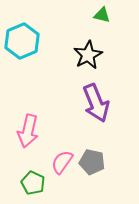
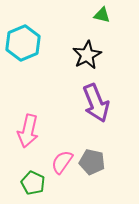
cyan hexagon: moved 1 px right, 2 px down
black star: moved 1 px left
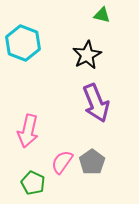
cyan hexagon: rotated 16 degrees counterclockwise
gray pentagon: rotated 25 degrees clockwise
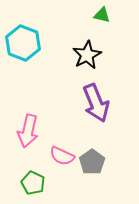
pink semicircle: moved 6 px up; rotated 100 degrees counterclockwise
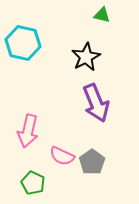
cyan hexagon: rotated 8 degrees counterclockwise
black star: moved 1 px left, 2 px down
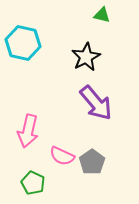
purple arrow: rotated 18 degrees counterclockwise
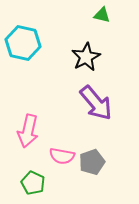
pink semicircle: rotated 15 degrees counterclockwise
gray pentagon: rotated 15 degrees clockwise
